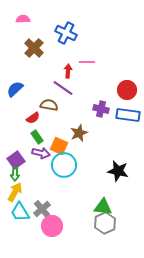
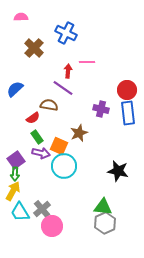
pink semicircle: moved 2 px left, 2 px up
blue rectangle: moved 2 px up; rotated 75 degrees clockwise
cyan circle: moved 1 px down
yellow arrow: moved 2 px left, 1 px up
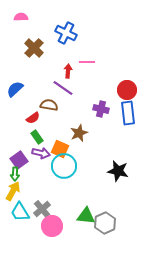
orange square: moved 1 px right, 3 px down
purple square: moved 3 px right
green triangle: moved 17 px left, 9 px down
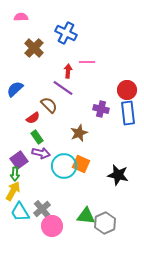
brown semicircle: rotated 36 degrees clockwise
orange square: moved 21 px right, 15 px down
black star: moved 4 px down
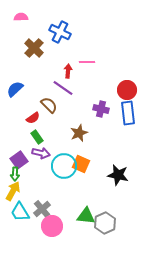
blue cross: moved 6 px left, 1 px up
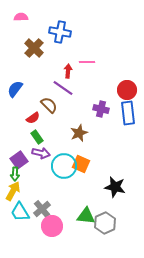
blue cross: rotated 15 degrees counterclockwise
blue semicircle: rotated 12 degrees counterclockwise
black star: moved 3 px left, 12 px down
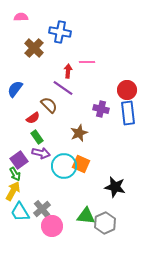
green arrow: rotated 32 degrees counterclockwise
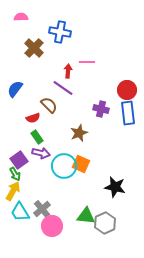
red semicircle: rotated 16 degrees clockwise
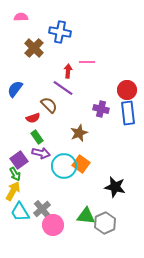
orange square: rotated 12 degrees clockwise
pink circle: moved 1 px right, 1 px up
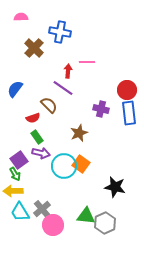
blue rectangle: moved 1 px right
yellow arrow: rotated 120 degrees counterclockwise
